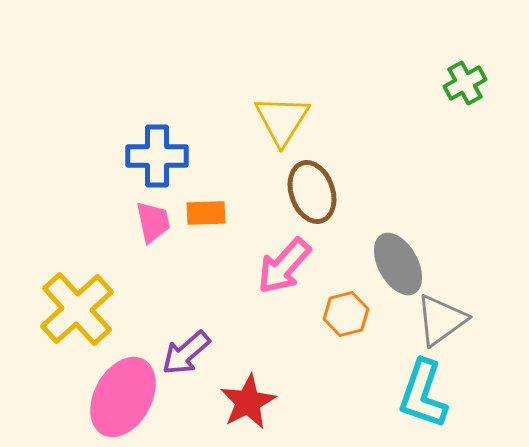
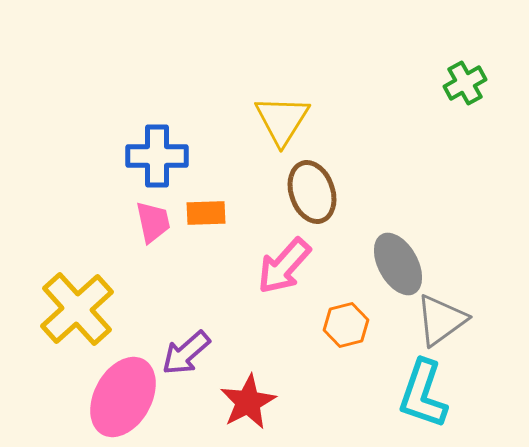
orange hexagon: moved 11 px down
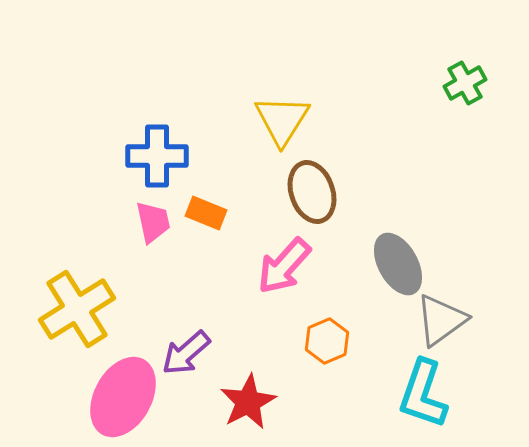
orange rectangle: rotated 24 degrees clockwise
yellow cross: rotated 10 degrees clockwise
orange hexagon: moved 19 px left, 16 px down; rotated 9 degrees counterclockwise
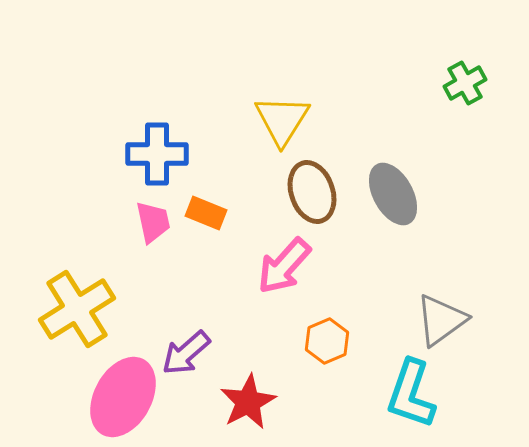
blue cross: moved 2 px up
gray ellipse: moved 5 px left, 70 px up
cyan L-shape: moved 12 px left
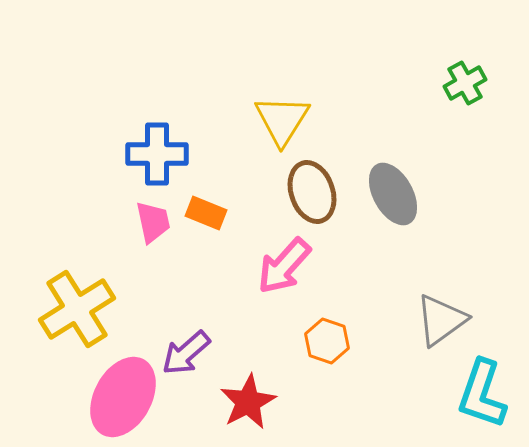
orange hexagon: rotated 18 degrees counterclockwise
cyan L-shape: moved 71 px right
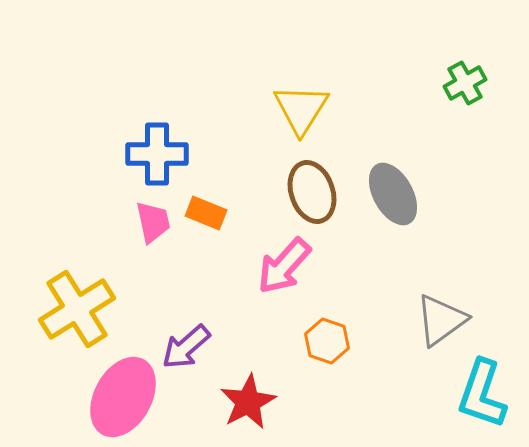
yellow triangle: moved 19 px right, 11 px up
purple arrow: moved 6 px up
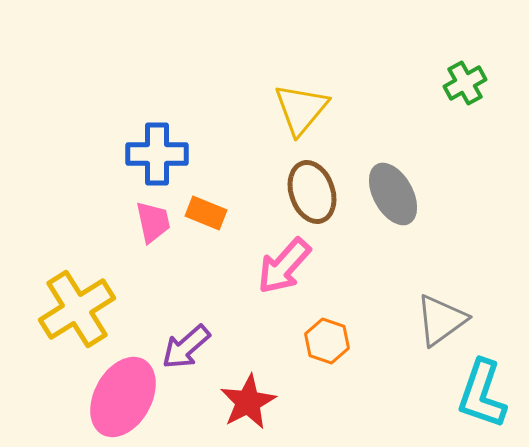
yellow triangle: rotated 8 degrees clockwise
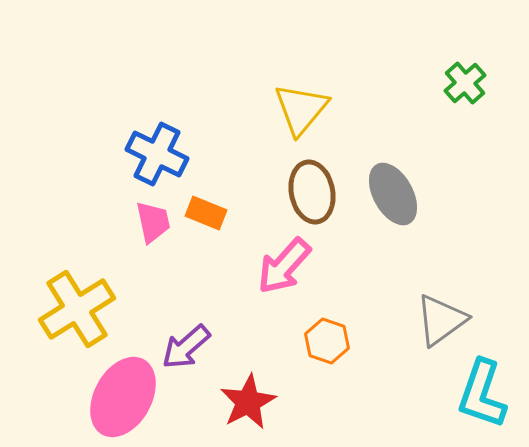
green cross: rotated 12 degrees counterclockwise
blue cross: rotated 26 degrees clockwise
brown ellipse: rotated 8 degrees clockwise
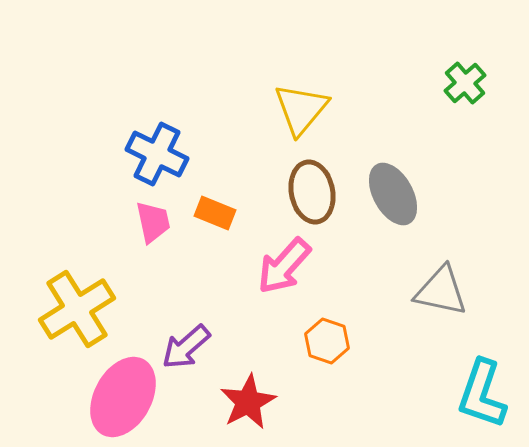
orange rectangle: moved 9 px right
gray triangle: moved 29 px up; rotated 48 degrees clockwise
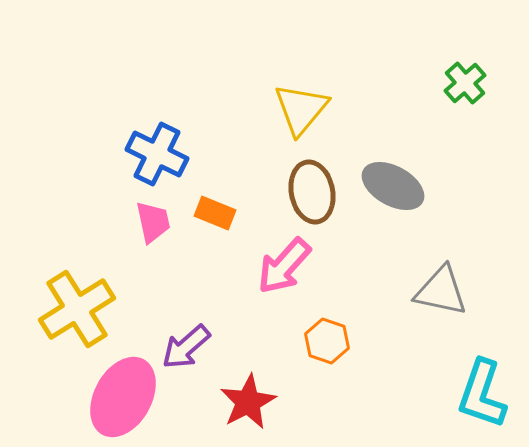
gray ellipse: moved 8 px up; rotated 32 degrees counterclockwise
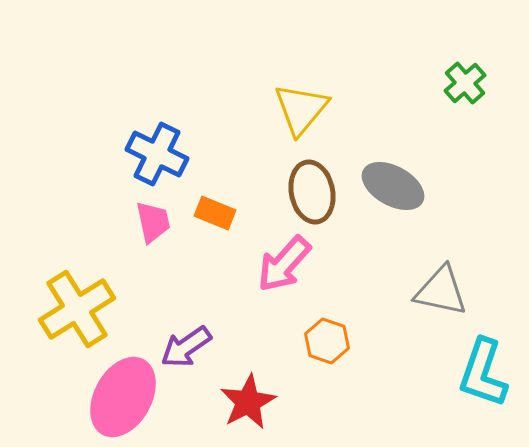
pink arrow: moved 2 px up
purple arrow: rotated 6 degrees clockwise
cyan L-shape: moved 1 px right, 21 px up
